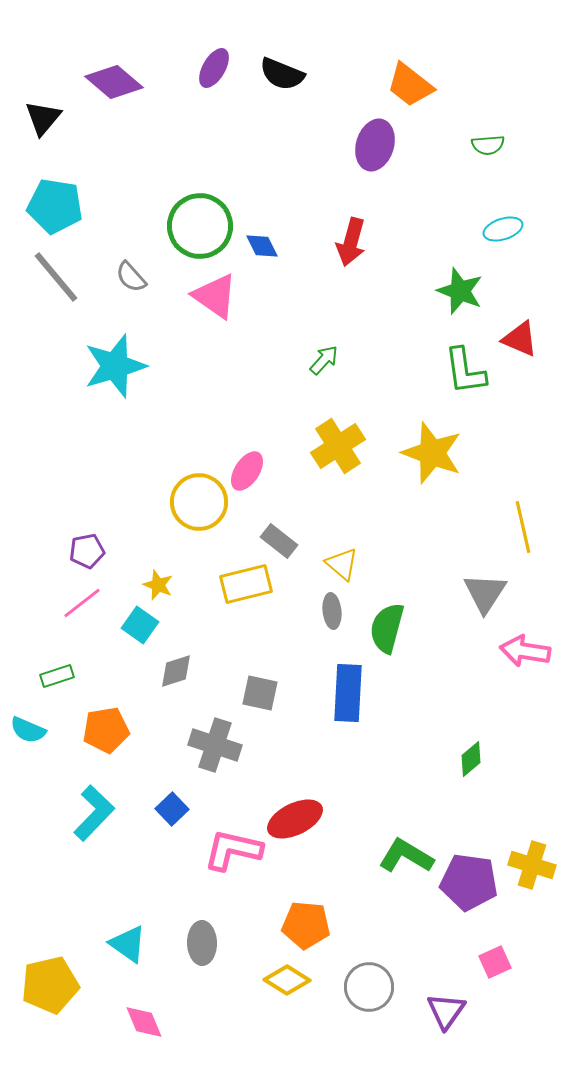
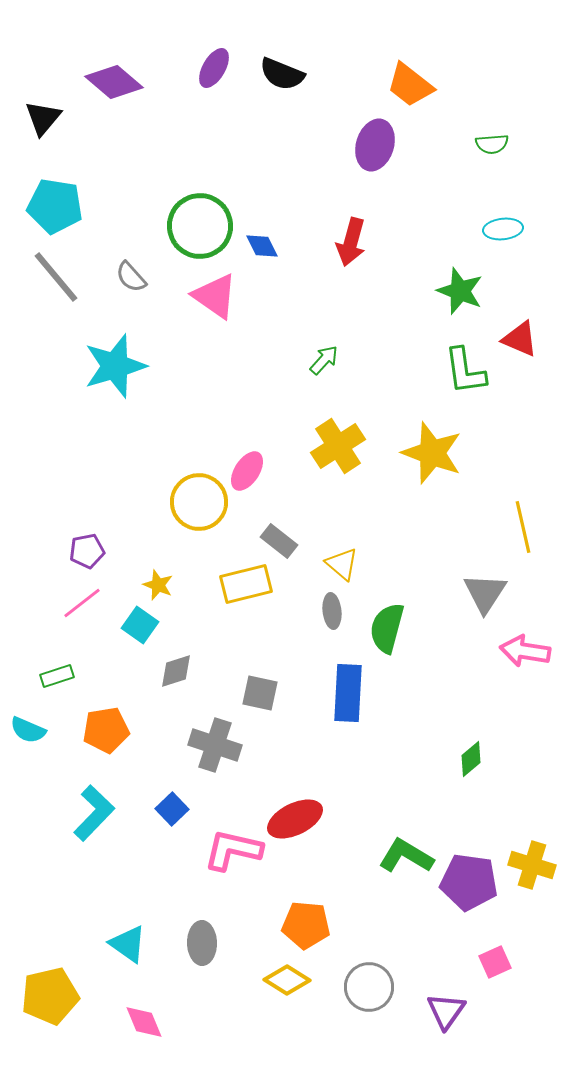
green semicircle at (488, 145): moved 4 px right, 1 px up
cyan ellipse at (503, 229): rotated 12 degrees clockwise
yellow pentagon at (50, 985): moved 11 px down
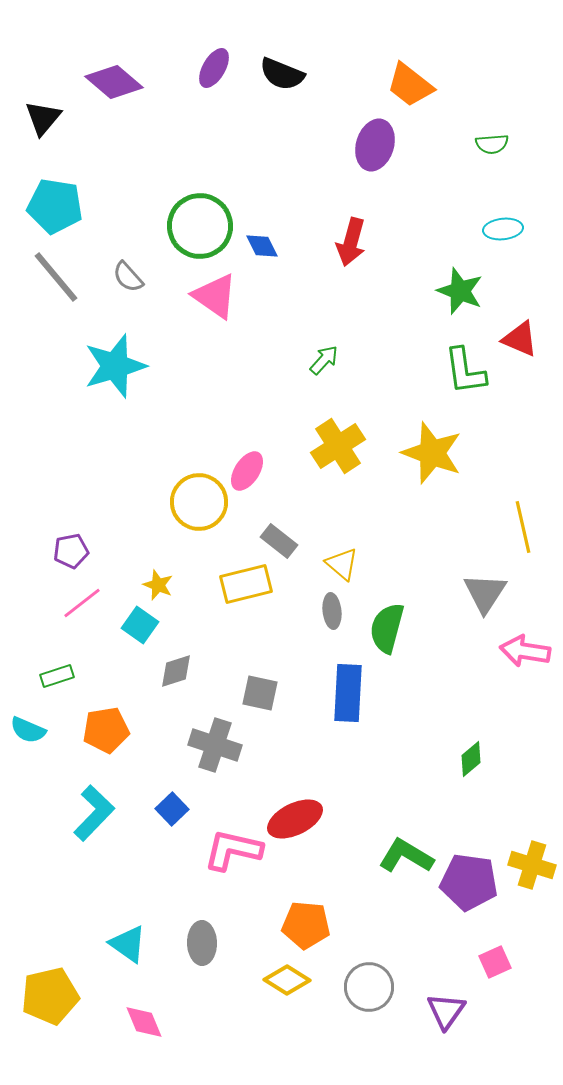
gray semicircle at (131, 277): moved 3 px left
purple pentagon at (87, 551): moved 16 px left
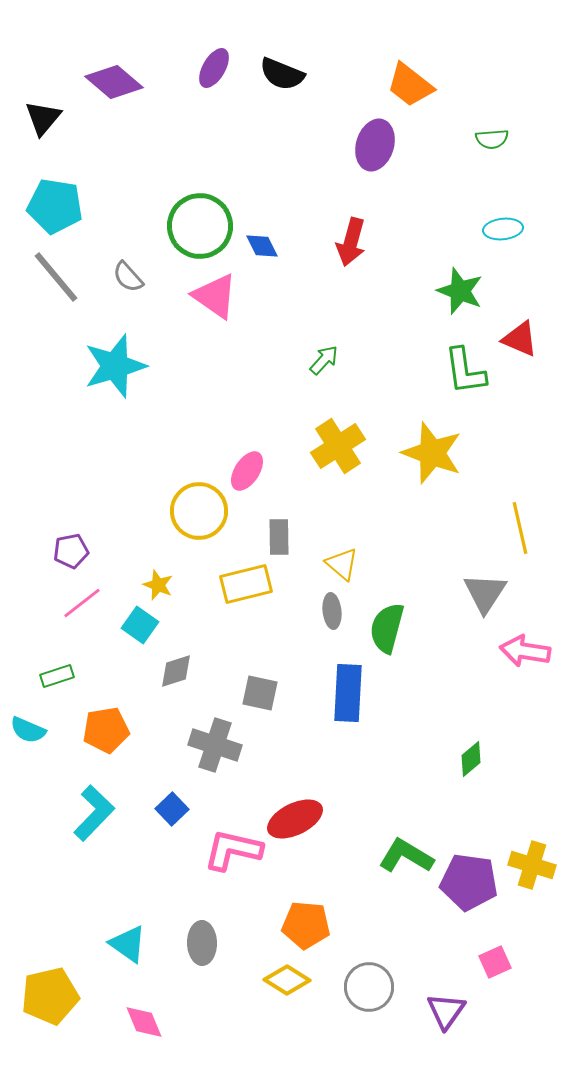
green semicircle at (492, 144): moved 5 px up
yellow circle at (199, 502): moved 9 px down
yellow line at (523, 527): moved 3 px left, 1 px down
gray rectangle at (279, 541): moved 4 px up; rotated 51 degrees clockwise
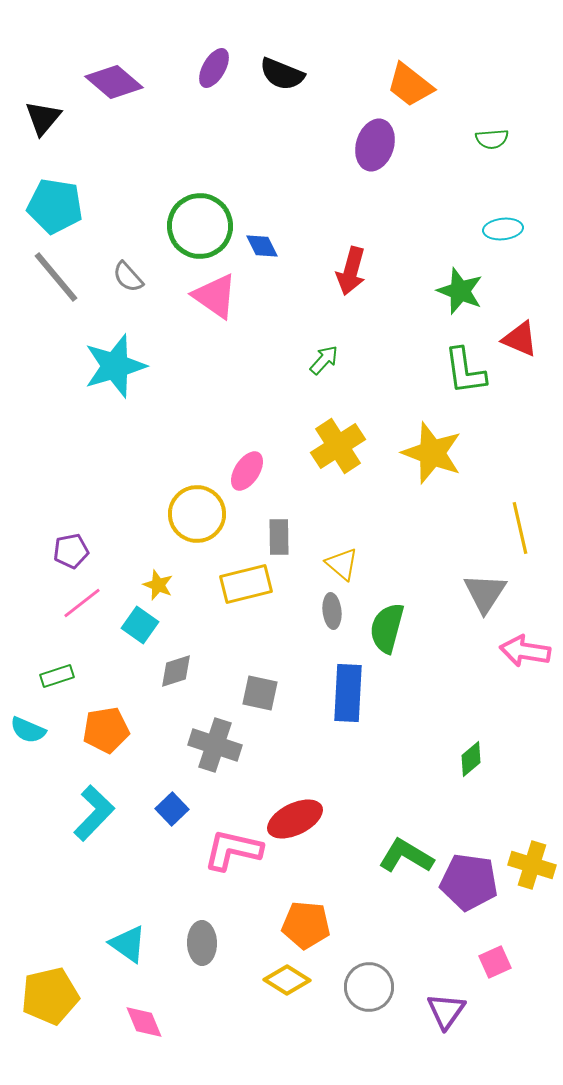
red arrow at (351, 242): moved 29 px down
yellow circle at (199, 511): moved 2 px left, 3 px down
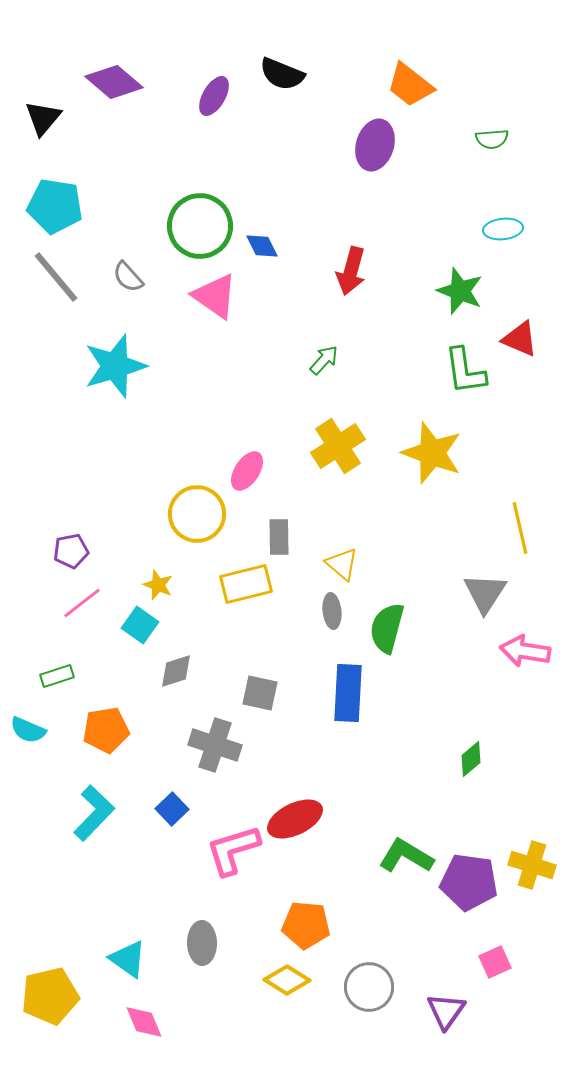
purple ellipse at (214, 68): moved 28 px down
pink L-shape at (233, 850): rotated 30 degrees counterclockwise
cyan triangle at (128, 944): moved 15 px down
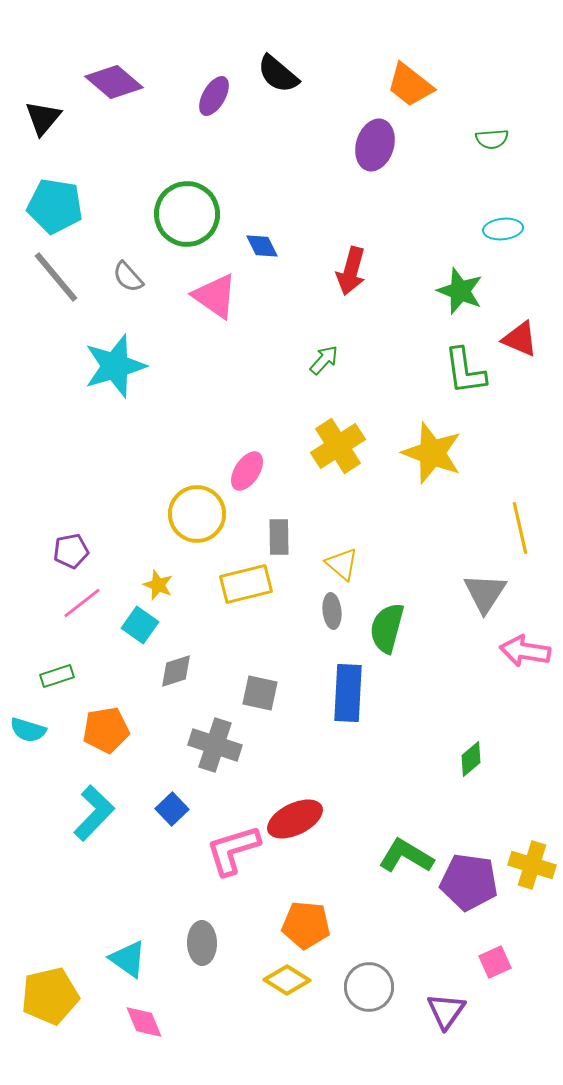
black semicircle at (282, 74): moved 4 px left; rotated 18 degrees clockwise
green circle at (200, 226): moved 13 px left, 12 px up
cyan semicircle at (28, 730): rotated 6 degrees counterclockwise
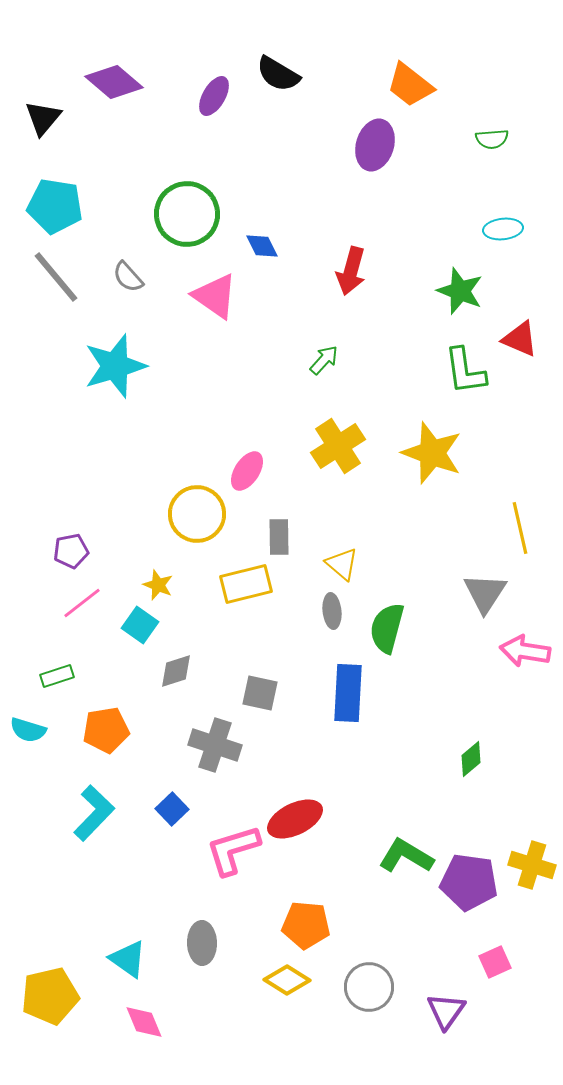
black semicircle at (278, 74): rotated 9 degrees counterclockwise
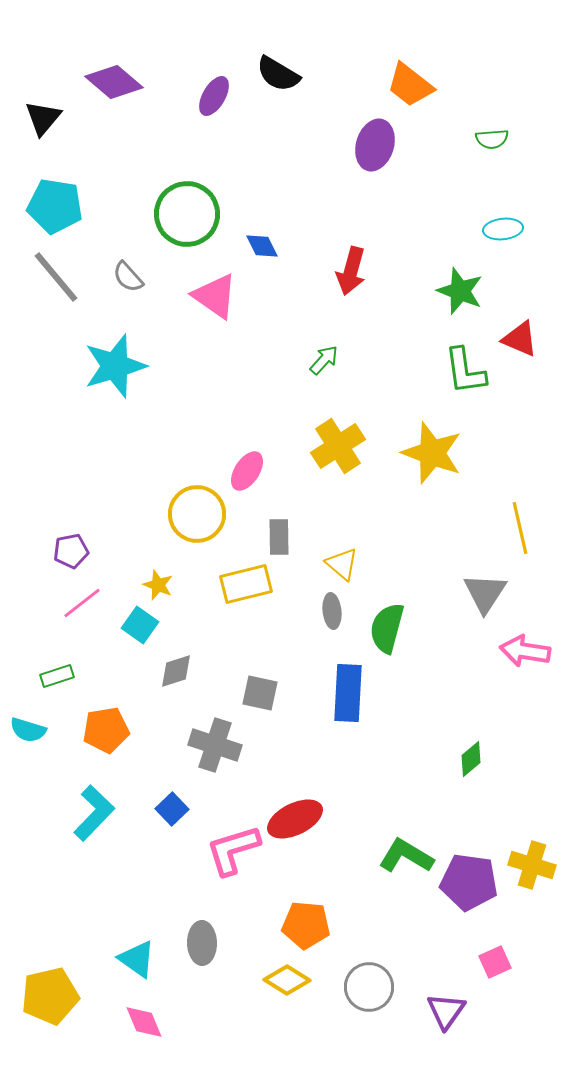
cyan triangle at (128, 959): moved 9 px right
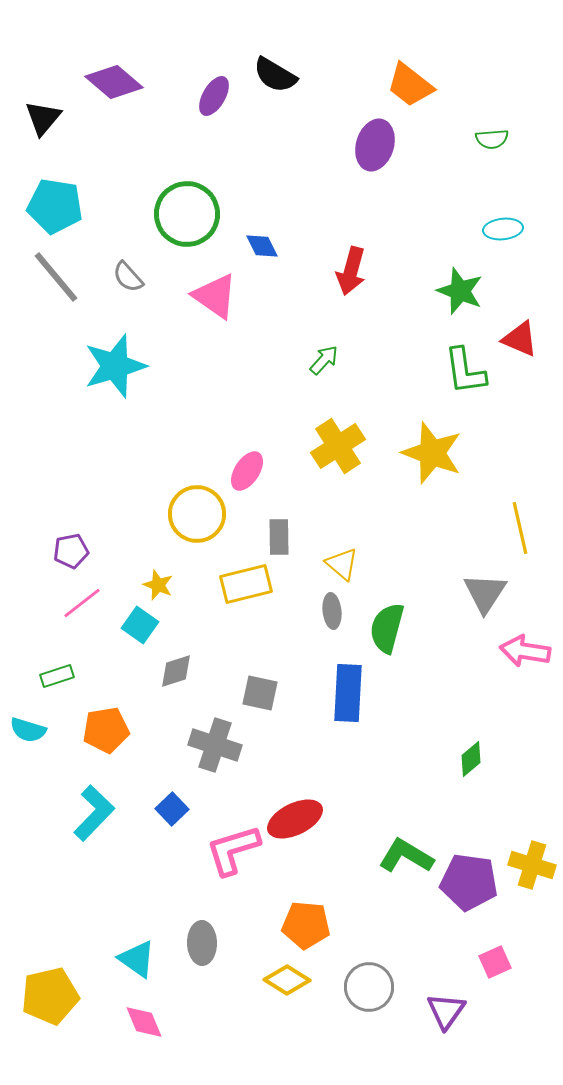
black semicircle at (278, 74): moved 3 px left, 1 px down
